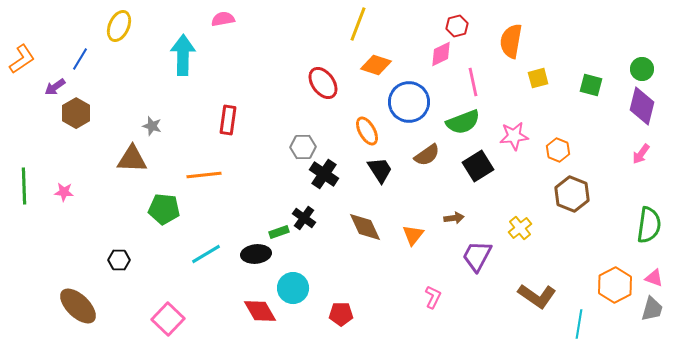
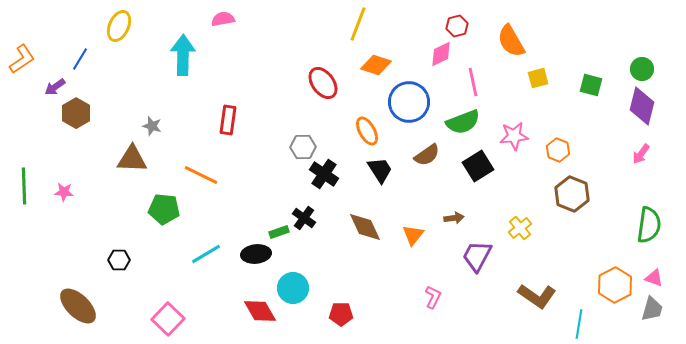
orange semicircle at (511, 41): rotated 40 degrees counterclockwise
orange line at (204, 175): moved 3 px left; rotated 32 degrees clockwise
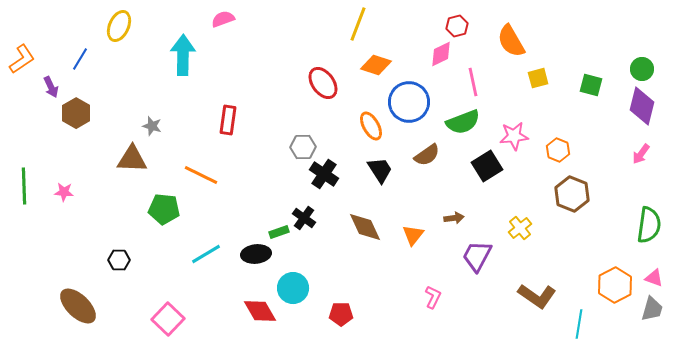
pink semicircle at (223, 19): rotated 10 degrees counterclockwise
purple arrow at (55, 87): moved 4 px left; rotated 80 degrees counterclockwise
orange ellipse at (367, 131): moved 4 px right, 5 px up
black square at (478, 166): moved 9 px right
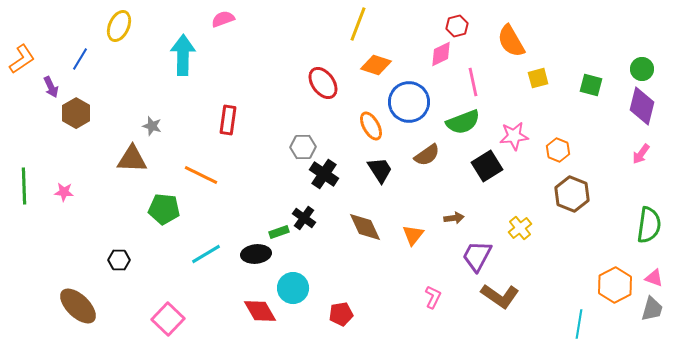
brown L-shape at (537, 296): moved 37 px left
red pentagon at (341, 314): rotated 10 degrees counterclockwise
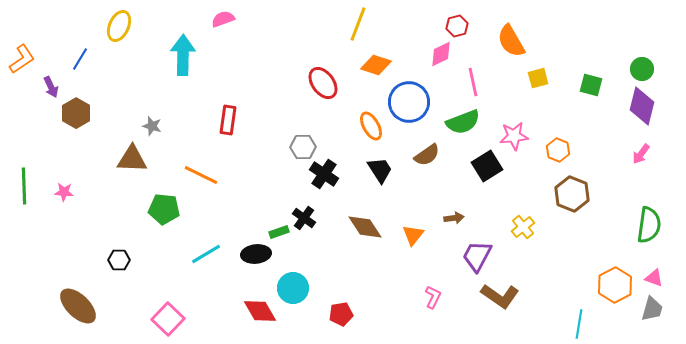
brown diamond at (365, 227): rotated 9 degrees counterclockwise
yellow cross at (520, 228): moved 3 px right, 1 px up
